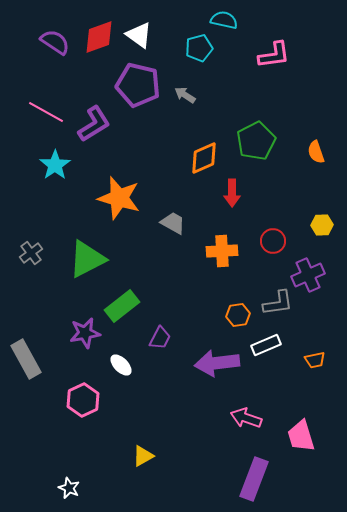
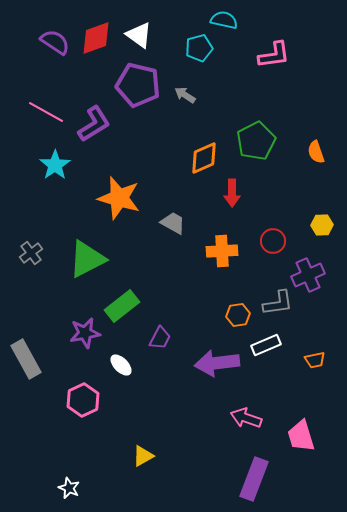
red diamond: moved 3 px left, 1 px down
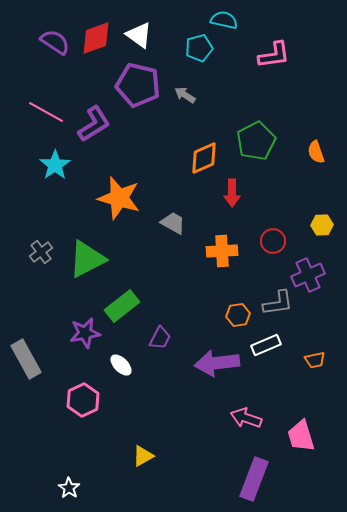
gray cross: moved 10 px right, 1 px up
white star: rotated 10 degrees clockwise
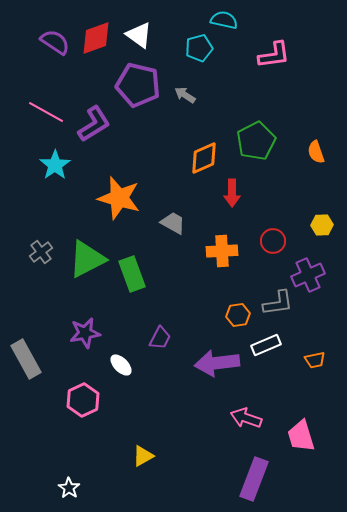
green rectangle: moved 10 px right, 32 px up; rotated 72 degrees counterclockwise
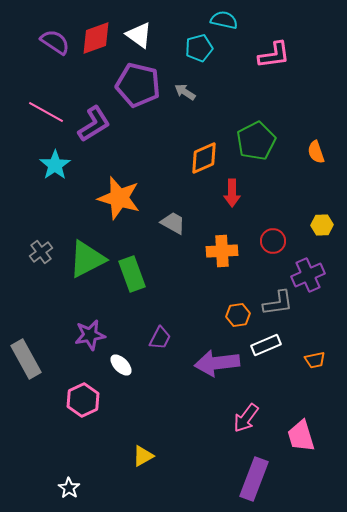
gray arrow: moved 3 px up
purple star: moved 5 px right, 2 px down
pink arrow: rotated 72 degrees counterclockwise
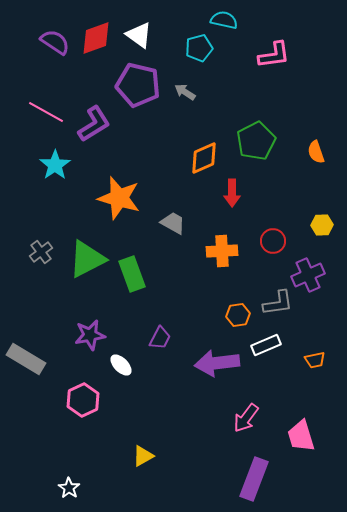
gray rectangle: rotated 30 degrees counterclockwise
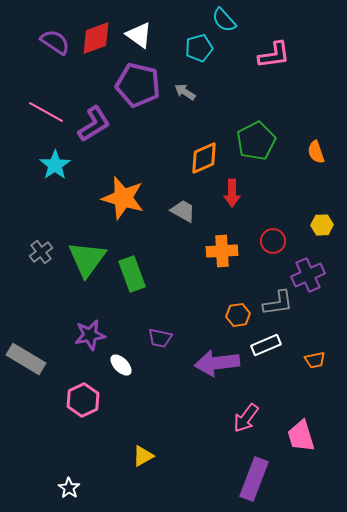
cyan semicircle: rotated 144 degrees counterclockwise
orange star: moved 4 px right
gray trapezoid: moved 10 px right, 12 px up
green triangle: rotated 27 degrees counterclockwise
purple trapezoid: rotated 75 degrees clockwise
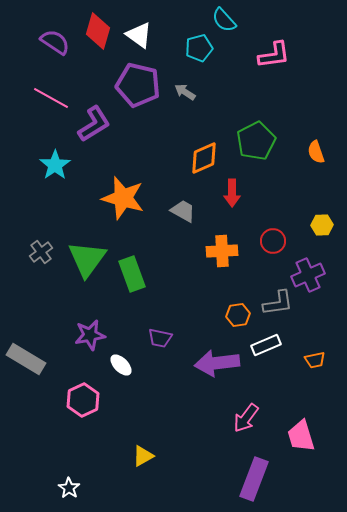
red diamond: moved 2 px right, 7 px up; rotated 54 degrees counterclockwise
pink line: moved 5 px right, 14 px up
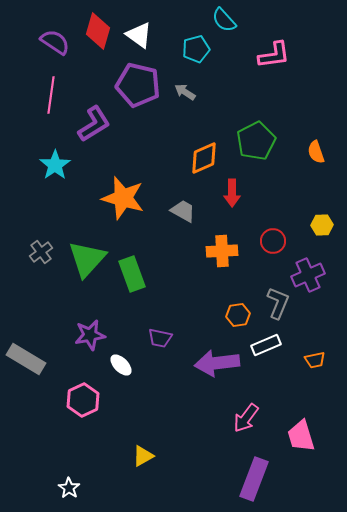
cyan pentagon: moved 3 px left, 1 px down
pink line: moved 3 px up; rotated 69 degrees clockwise
green triangle: rotated 6 degrees clockwise
gray L-shape: rotated 60 degrees counterclockwise
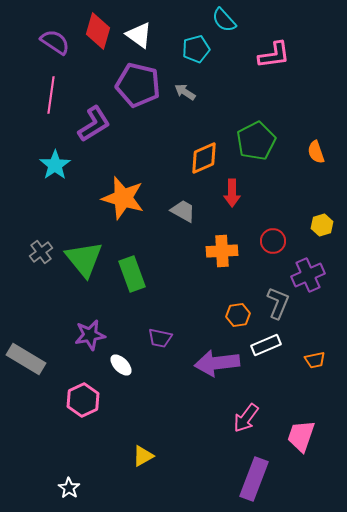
yellow hexagon: rotated 15 degrees counterclockwise
green triangle: moved 3 px left; rotated 21 degrees counterclockwise
pink trapezoid: rotated 36 degrees clockwise
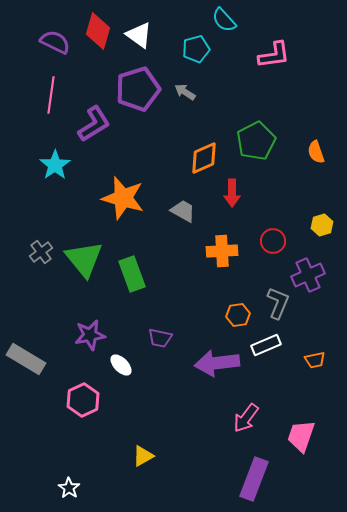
purple semicircle: rotated 8 degrees counterclockwise
purple pentagon: moved 4 px down; rotated 30 degrees counterclockwise
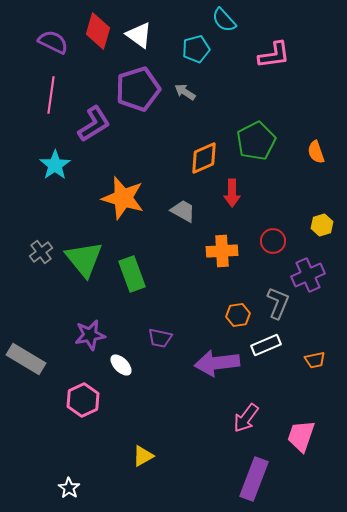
purple semicircle: moved 2 px left
